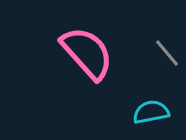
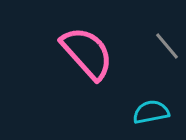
gray line: moved 7 px up
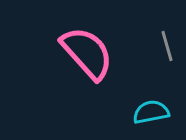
gray line: rotated 24 degrees clockwise
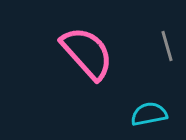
cyan semicircle: moved 2 px left, 2 px down
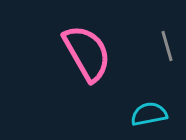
pink semicircle: rotated 12 degrees clockwise
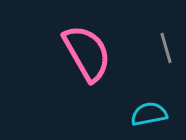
gray line: moved 1 px left, 2 px down
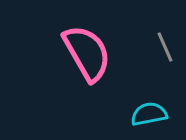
gray line: moved 1 px left, 1 px up; rotated 8 degrees counterclockwise
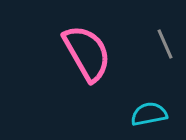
gray line: moved 3 px up
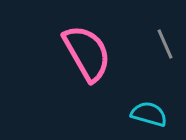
cyan semicircle: rotated 27 degrees clockwise
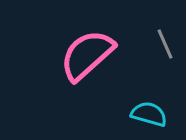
pink semicircle: moved 2 px down; rotated 102 degrees counterclockwise
